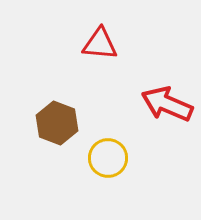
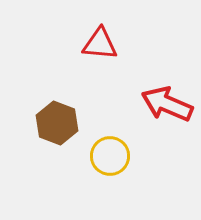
yellow circle: moved 2 px right, 2 px up
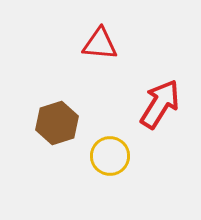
red arrow: moved 7 px left; rotated 99 degrees clockwise
brown hexagon: rotated 21 degrees clockwise
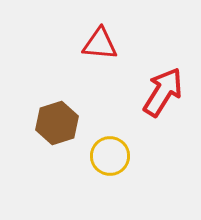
red arrow: moved 3 px right, 12 px up
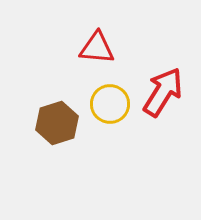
red triangle: moved 3 px left, 4 px down
yellow circle: moved 52 px up
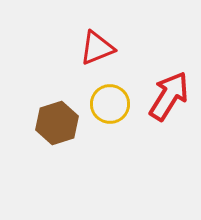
red triangle: rotated 27 degrees counterclockwise
red arrow: moved 6 px right, 4 px down
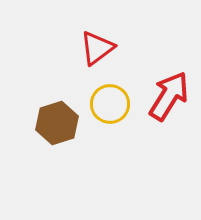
red triangle: rotated 15 degrees counterclockwise
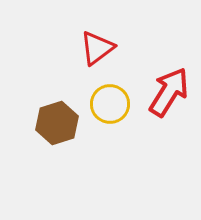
red arrow: moved 4 px up
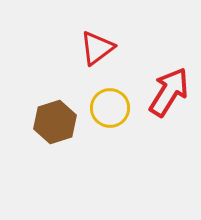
yellow circle: moved 4 px down
brown hexagon: moved 2 px left, 1 px up
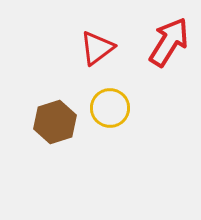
red arrow: moved 50 px up
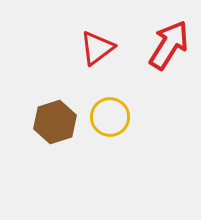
red arrow: moved 3 px down
yellow circle: moved 9 px down
